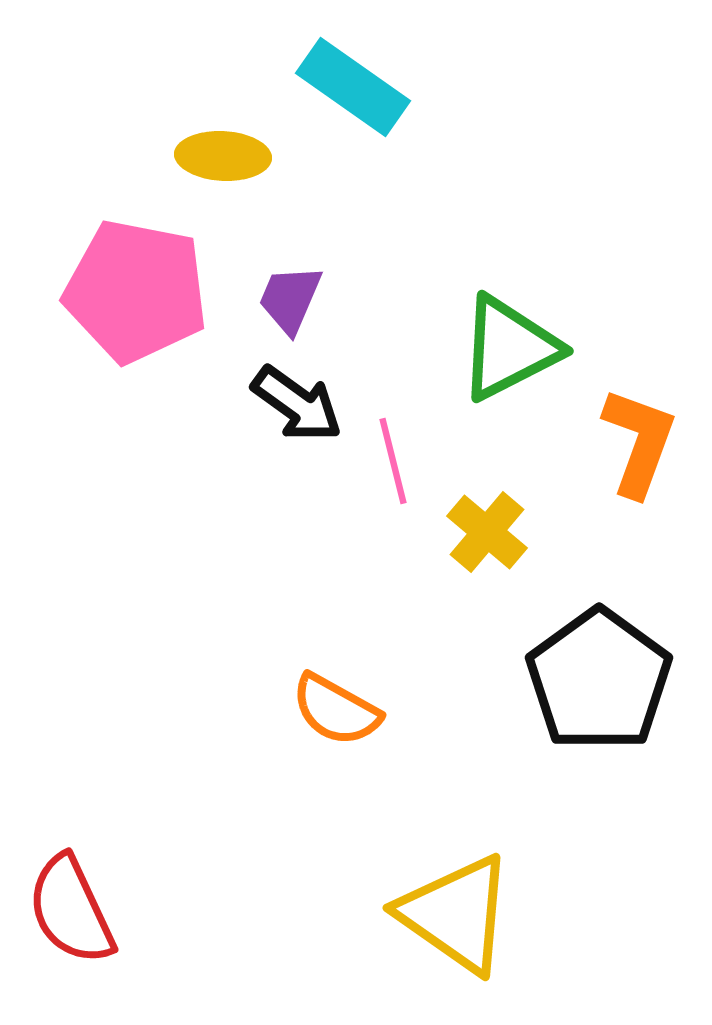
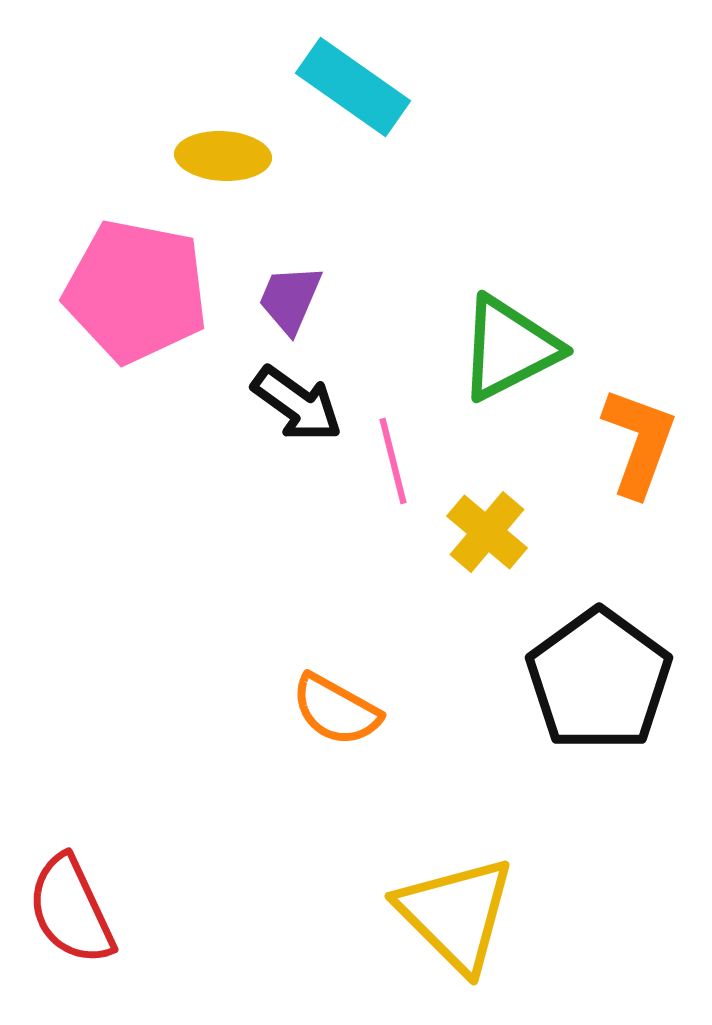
yellow triangle: rotated 10 degrees clockwise
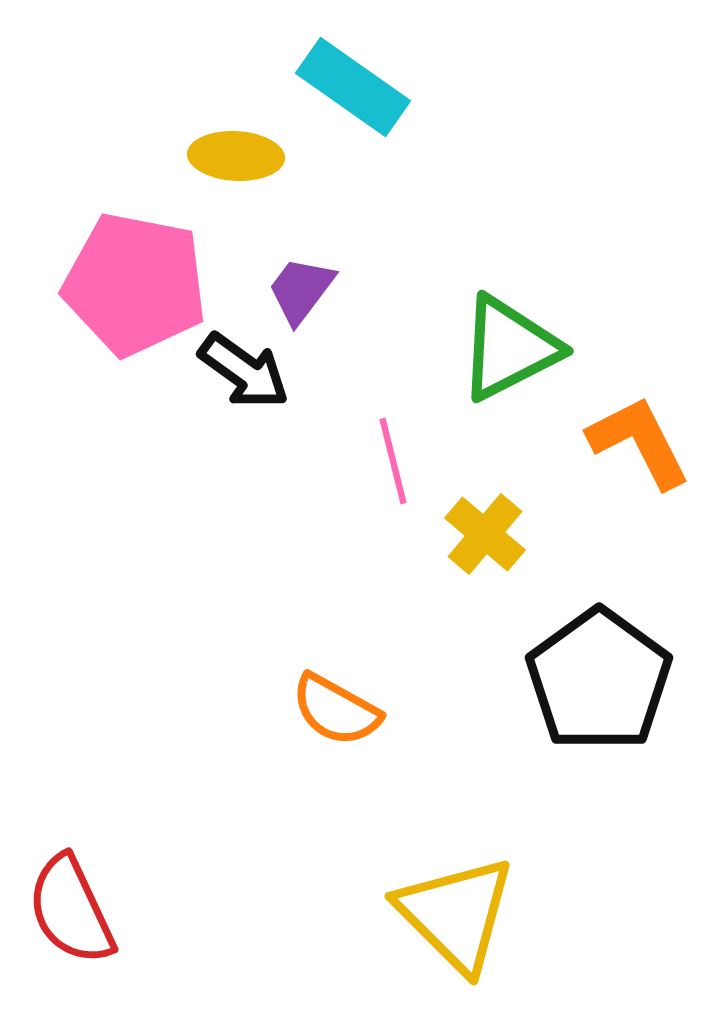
yellow ellipse: moved 13 px right
pink pentagon: moved 1 px left, 7 px up
purple trapezoid: moved 11 px right, 9 px up; rotated 14 degrees clockwise
black arrow: moved 53 px left, 33 px up
orange L-shape: rotated 47 degrees counterclockwise
yellow cross: moved 2 px left, 2 px down
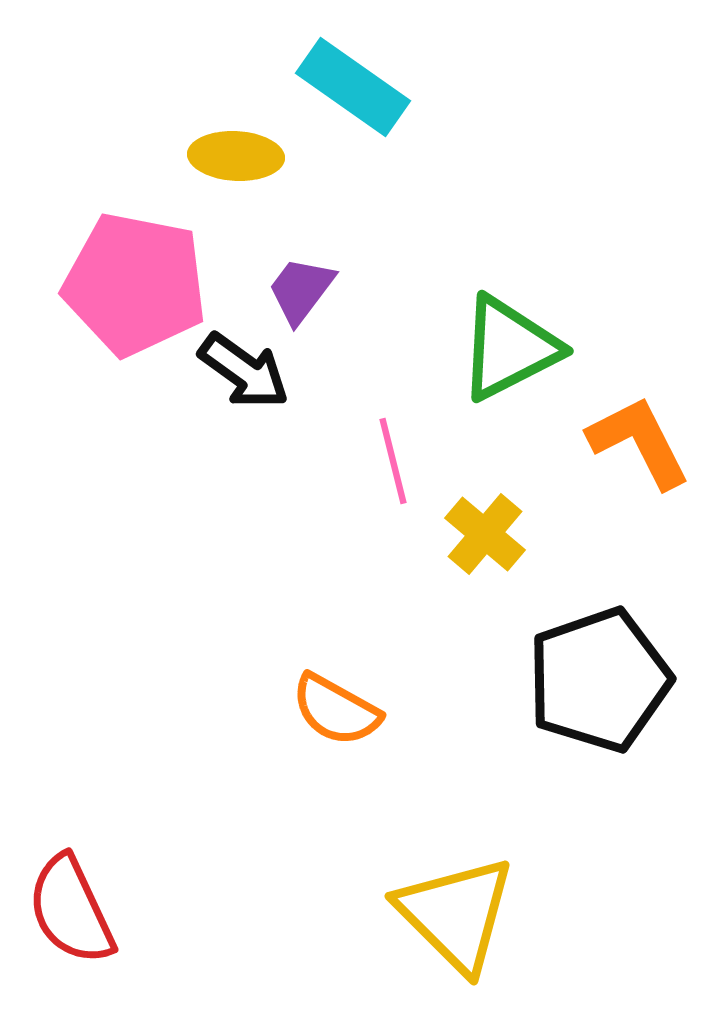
black pentagon: rotated 17 degrees clockwise
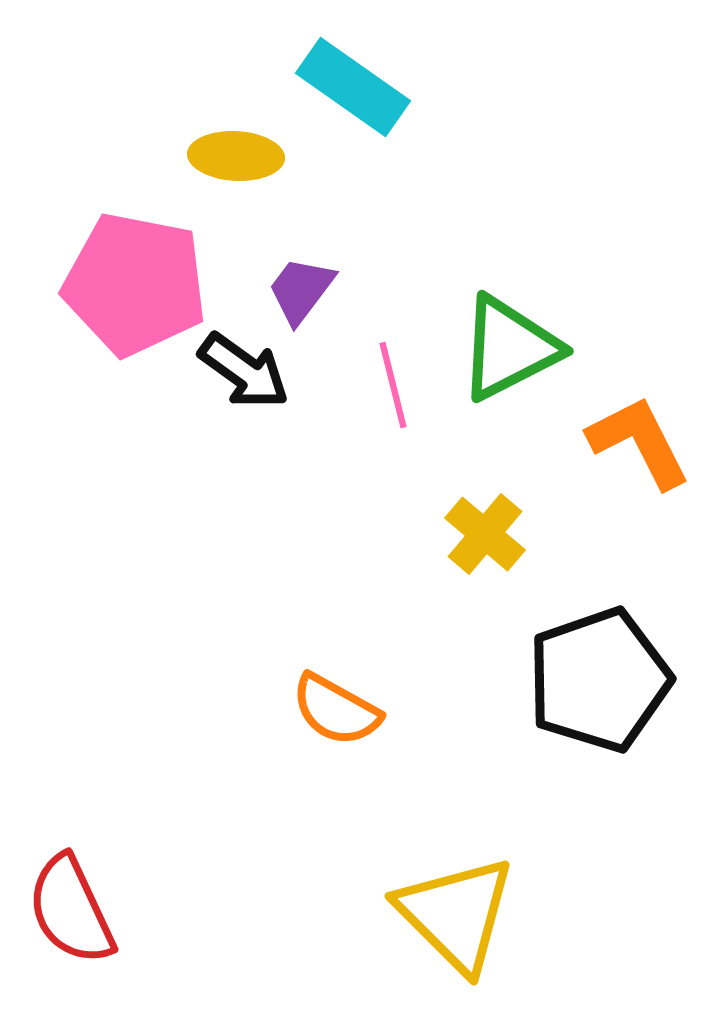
pink line: moved 76 px up
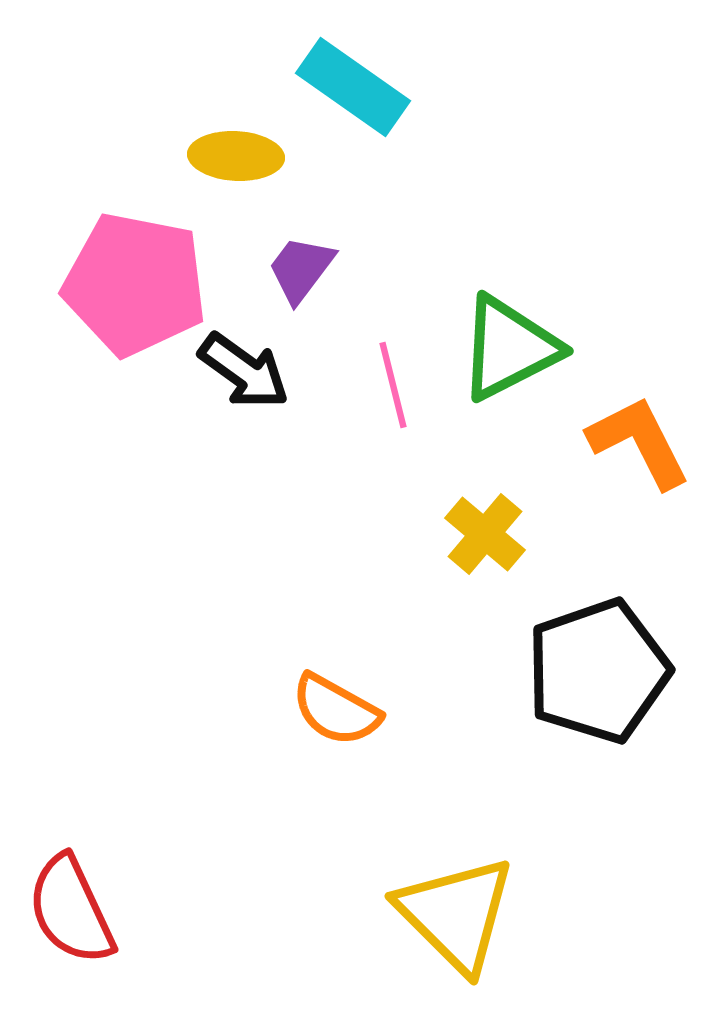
purple trapezoid: moved 21 px up
black pentagon: moved 1 px left, 9 px up
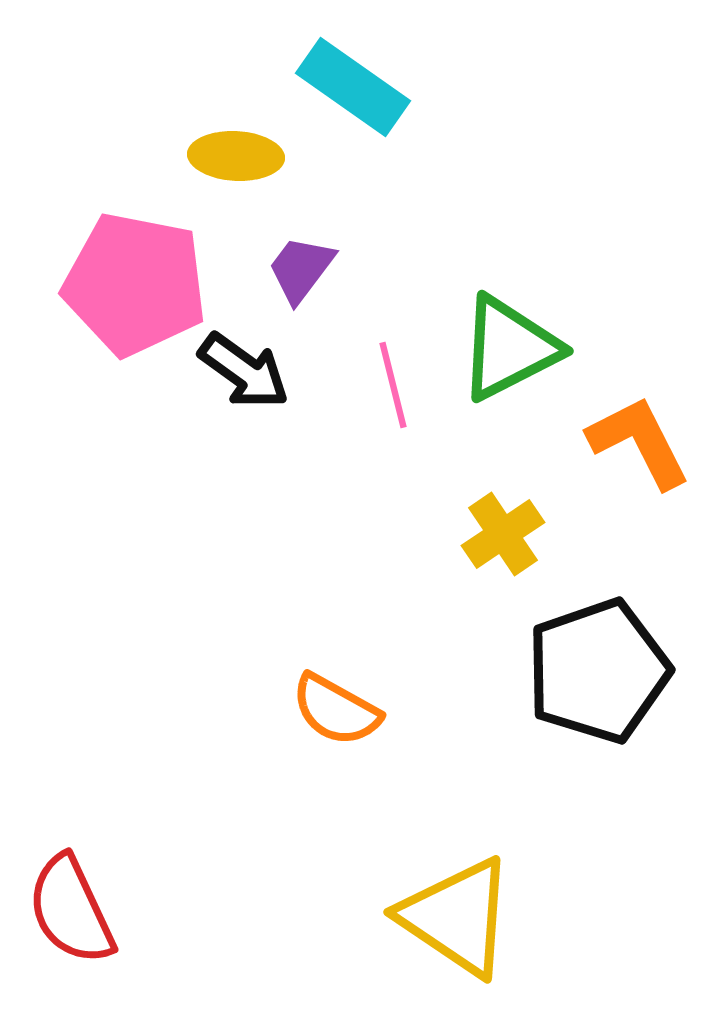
yellow cross: moved 18 px right; rotated 16 degrees clockwise
yellow triangle: moved 1 px right, 3 px down; rotated 11 degrees counterclockwise
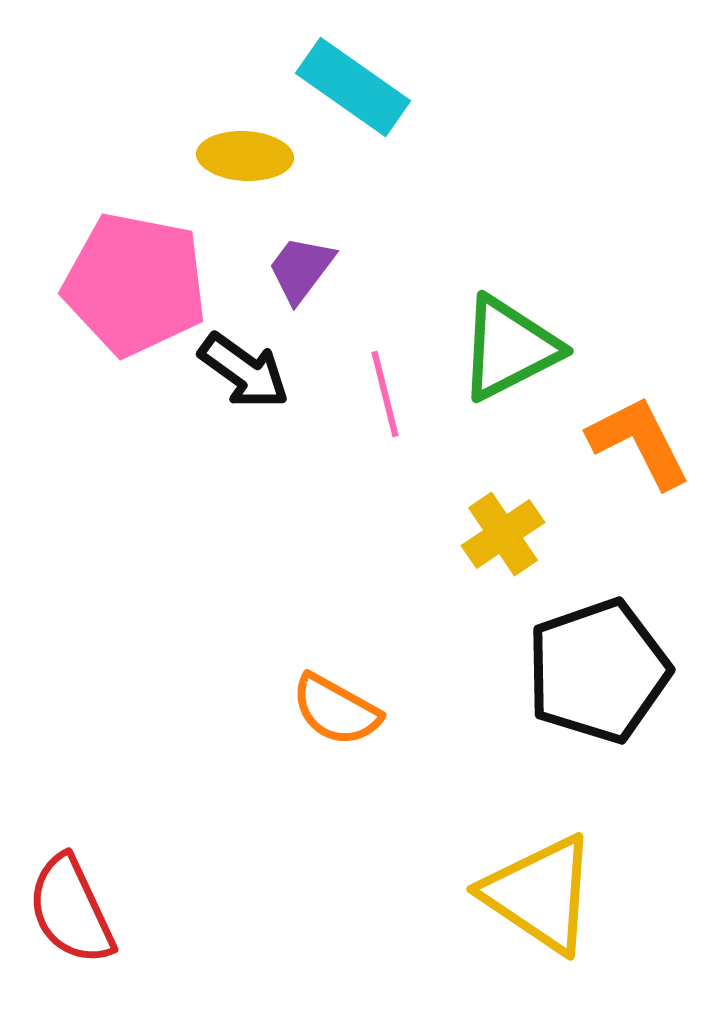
yellow ellipse: moved 9 px right
pink line: moved 8 px left, 9 px down
yellow triangle: moved 83 px right, 23 px up
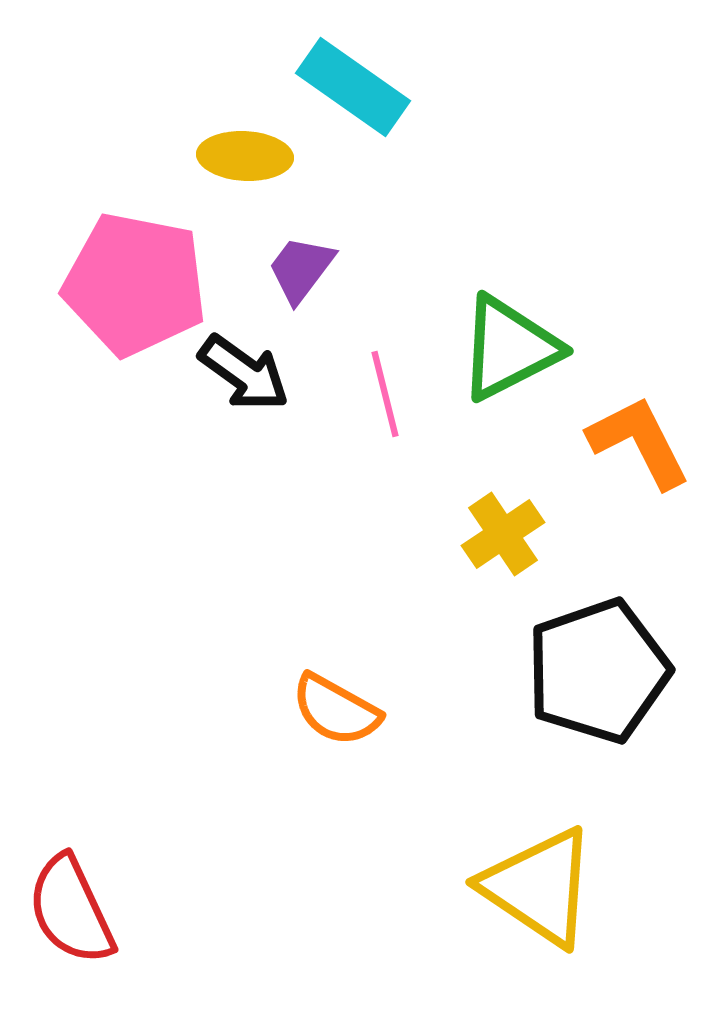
black arrow: moved 2 px down
yellow triangle: moved 1 px left, 7 px up
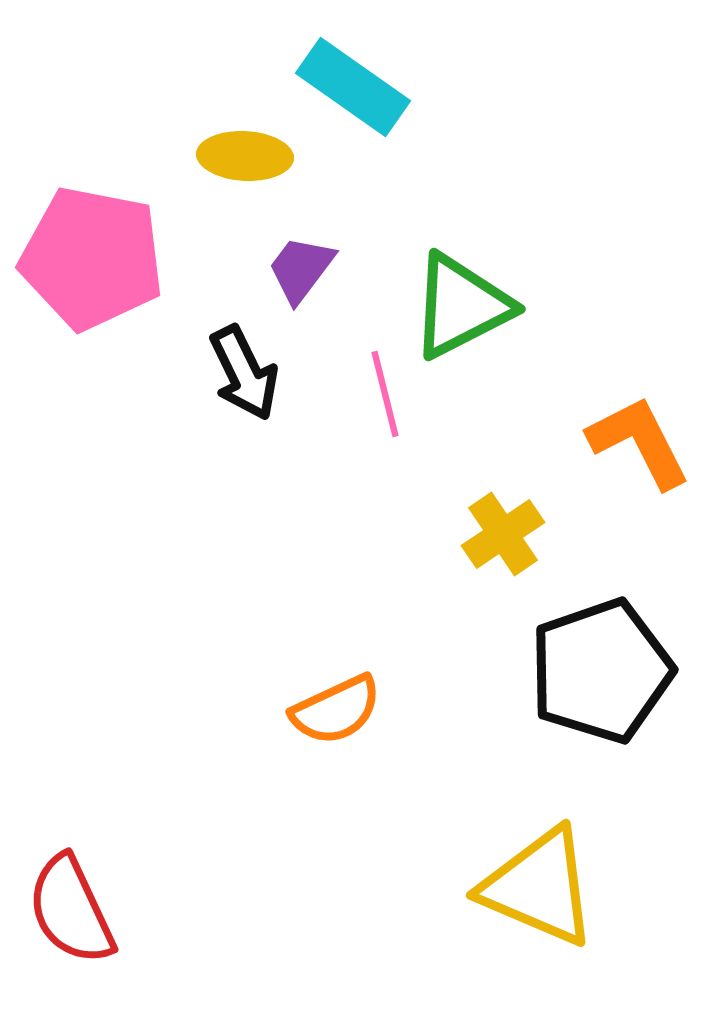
pink pentagon: moved 43 px left, 26 px up
green triangle: moved 48 px left, 42 px up
black arrow: rotated 28 degrees clockwise
black pentagon: moved 3 px right
orange semicircle: rotated 54 degrees counterclockwise
yellow triangle: rotated 11 degrees counterclockwise
